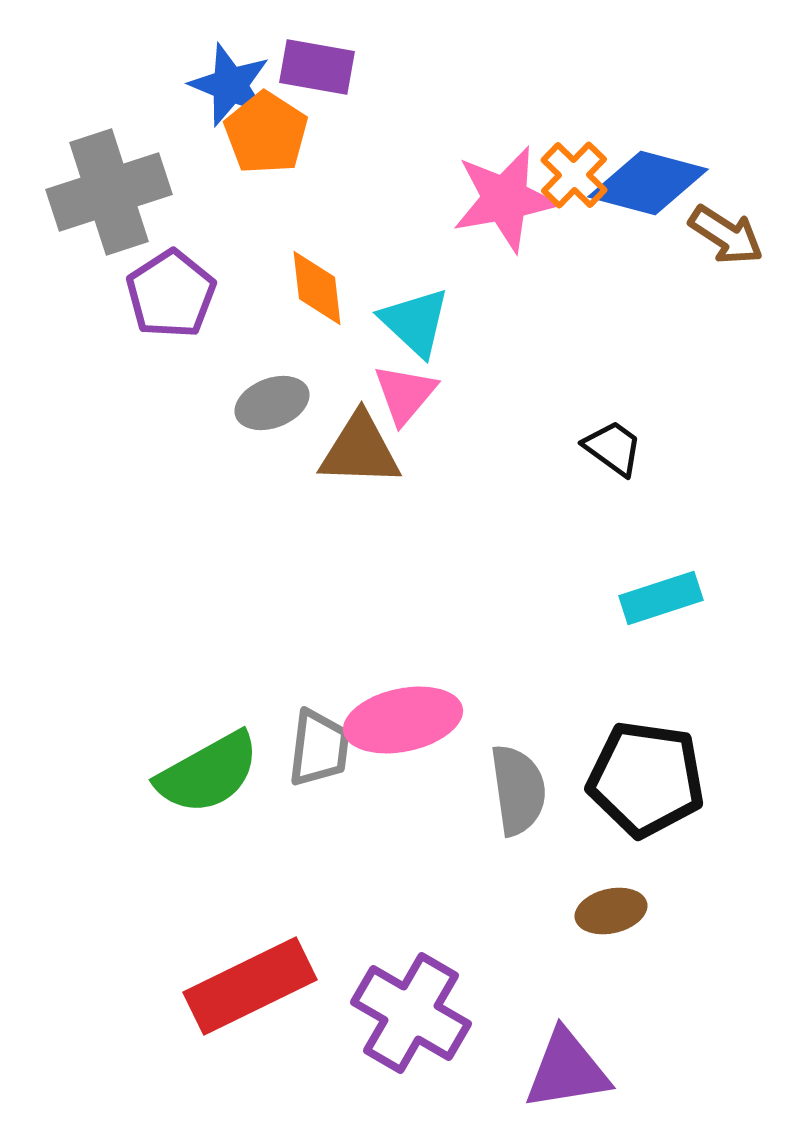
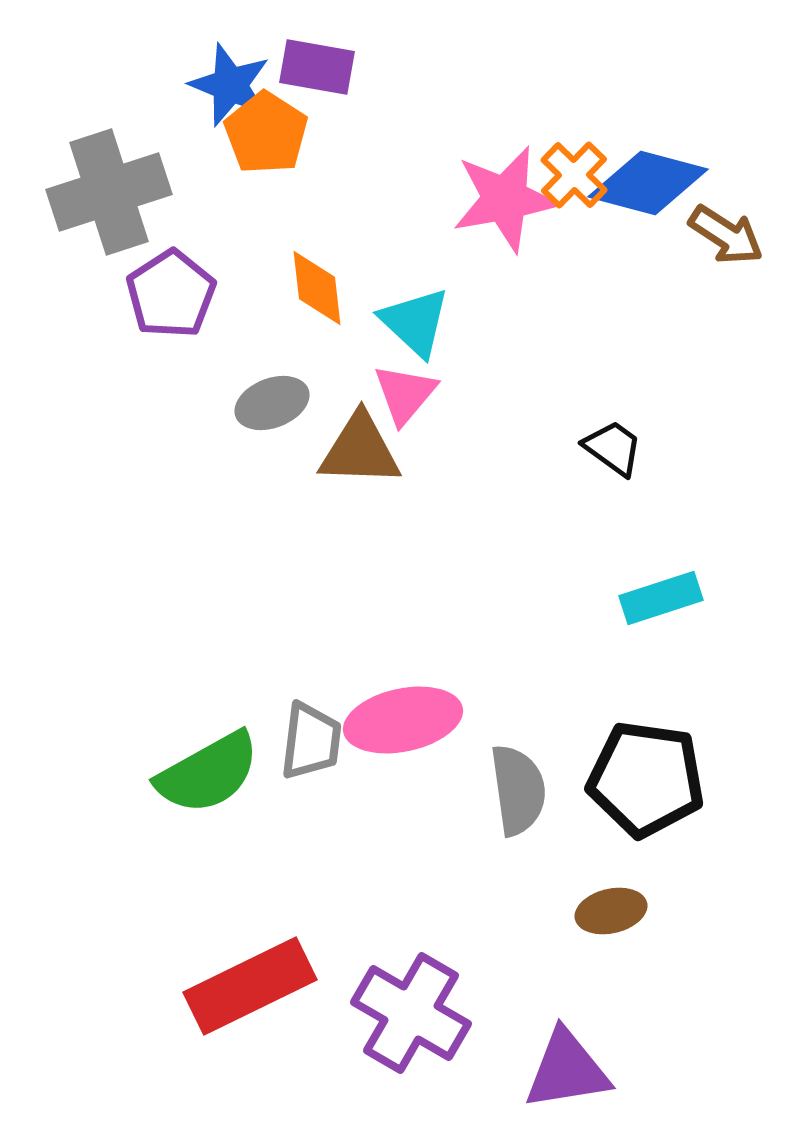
gray trapezoid: moved 8 px left, 7 px up
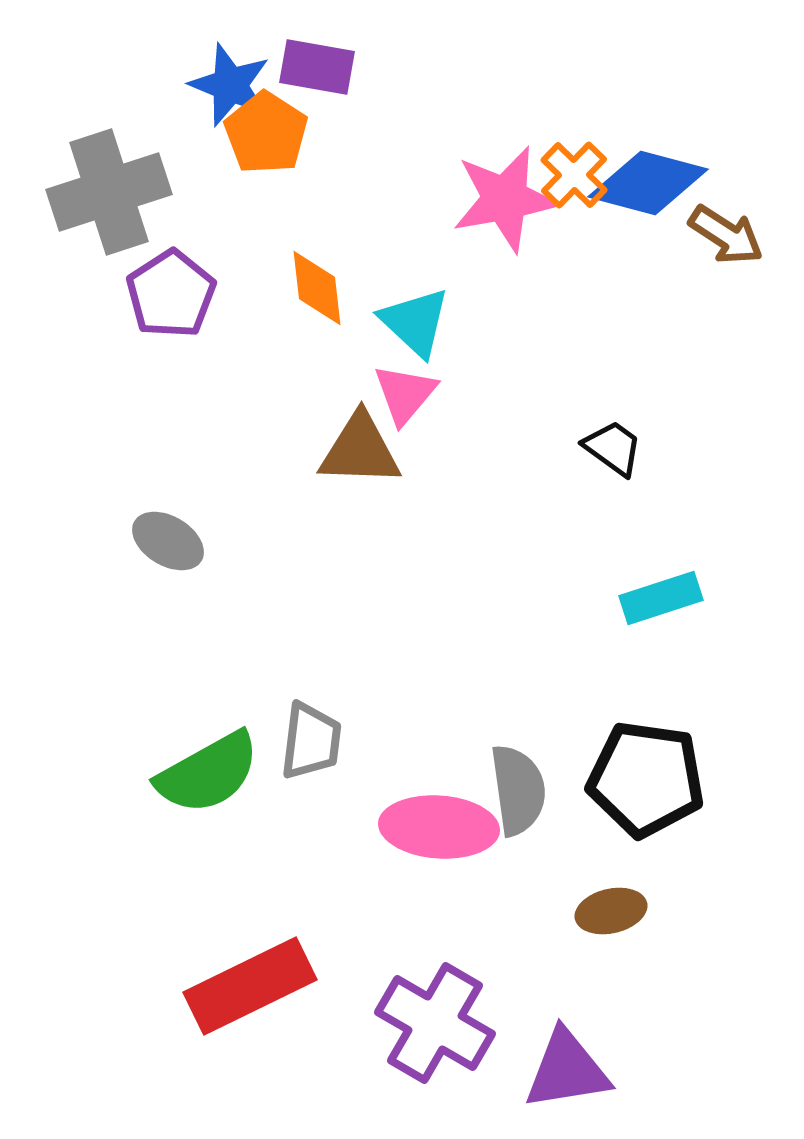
gray ellipse: moved 104 px left, 138 px down; rotated 52 degrees clockwise
pink ellipse: moved 36 px right, 107 px down; rotated 16 degrees clockwise
purple cross: moved 24 px right, 10 px down
